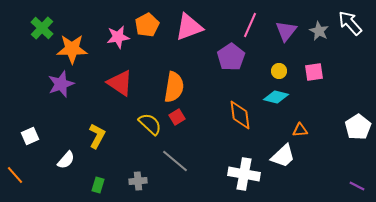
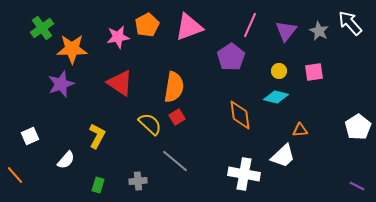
green cross: rotated 10 degrees clockwise
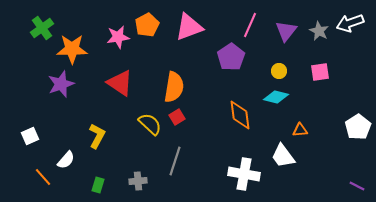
white arrow: rotated 68 degrees counterclockwise
pink square: moved 6 px right
white trapezoid: rotated 96 degrees clockwise
gray line: rotated 68 degrees clockwise
orange line: moved 28 px right, 2 px down
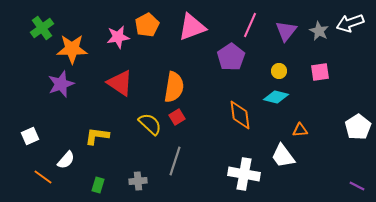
pink triangle: moved 3 px right
yellow L-shape: rotated 110 degrees counterclockwise
orange line: rotated 12 degrees counterclockwise
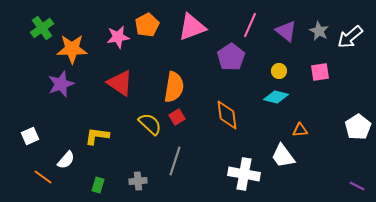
white arrow: moved 14 px down; rotated 20 degrees counterclockwise
purple triangle: rotated 30 degrees counterclockwise
orange diamond: moved 13 px left
